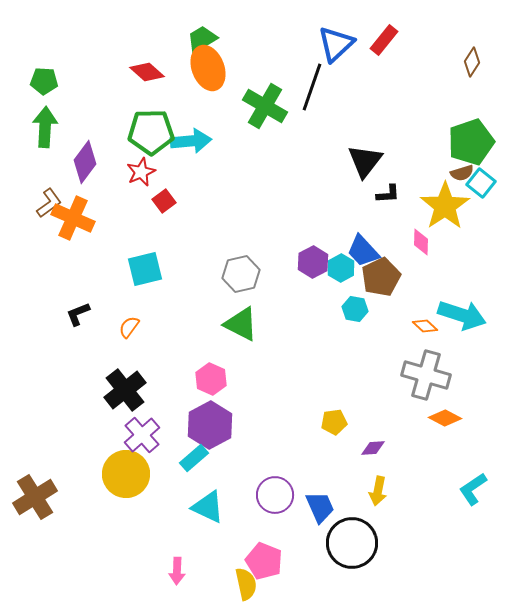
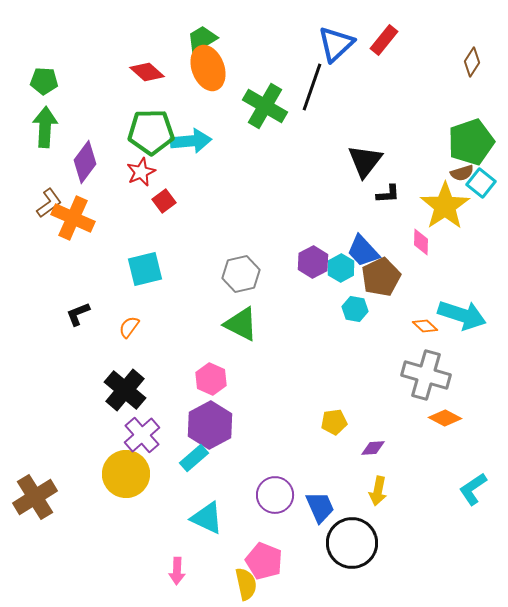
black cross at (125, 390): rotated 12 degrees counterclockwise
cyan triangle at (208, 507): moved 1 px left, 11 px down
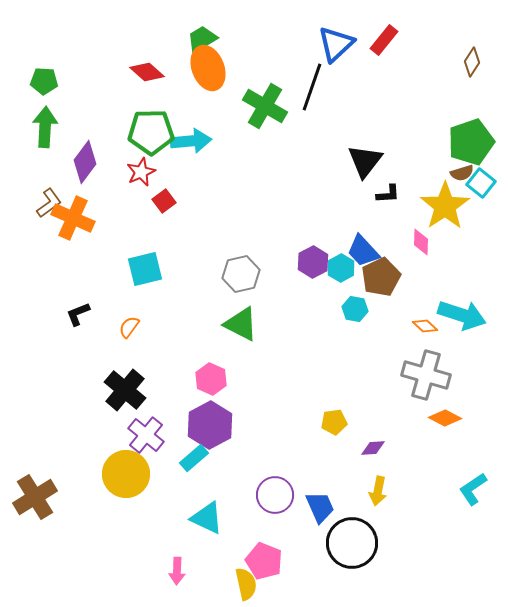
purple cross at (142, 435): moved 4 px right; rotated 9 degrees counterclockwise
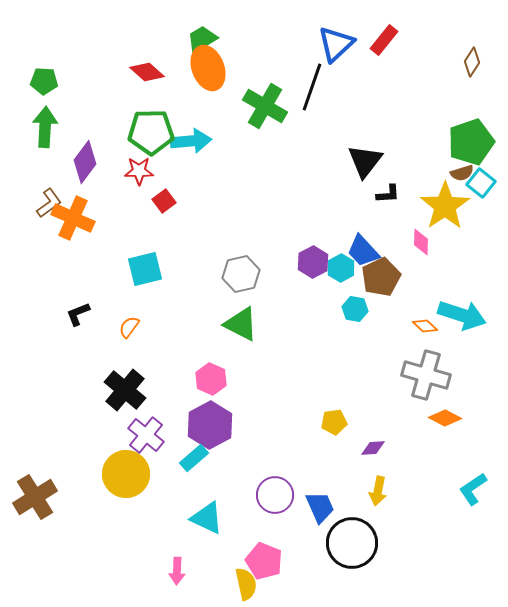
red star at (141, 172): moved 2 px left, 1 px up; rotated 24 degrees clockwise
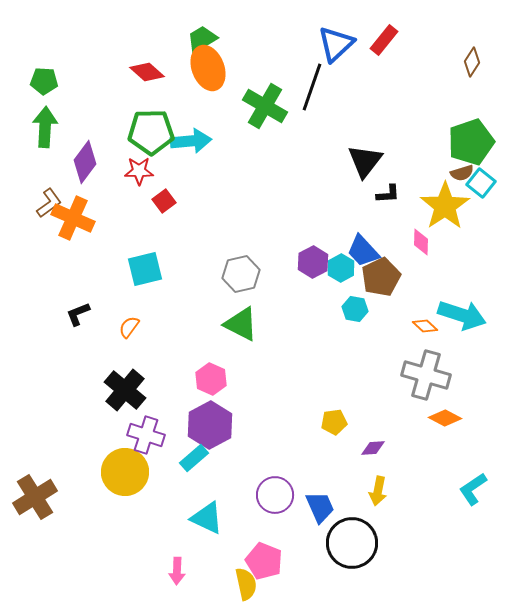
purple cross at (146, 435): rotated 21 degrees counterclockwise
yellow circle at (126, 474): moved 1 px left, 2 px up
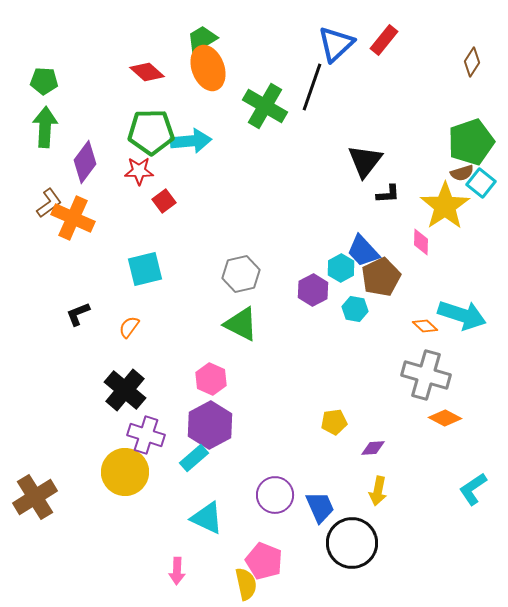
purple hexagon at (313, 262): moved 28 px down
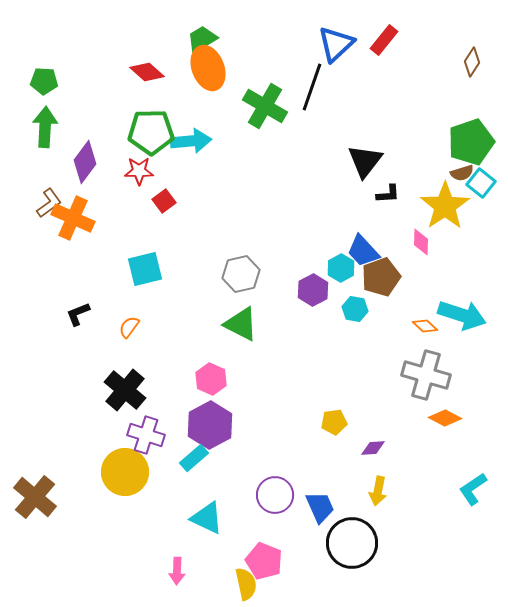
brown pentagon at (381, 277): rotated 6 degrees clockwise
brown cross at (35, 497): rotated 18 degrees counterclockwise
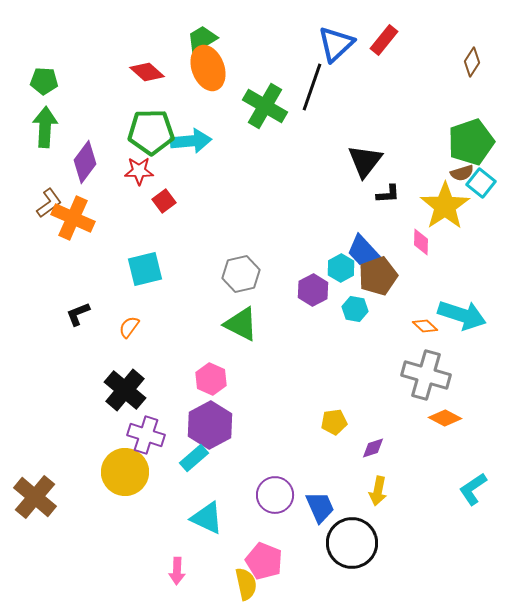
brown pentagon at (381, 277): moved 3 px left, 1 px up
purple diamond at (373, 448): rotated 15 degrees counterclockwise
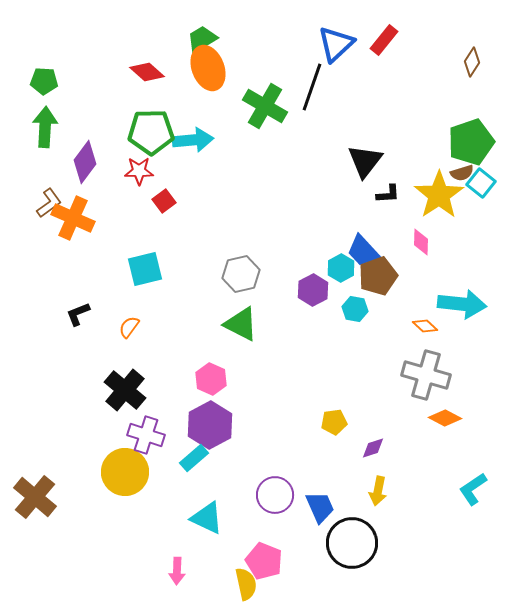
cyan arrow at (191, 141): moved 2 px right, 1 px up
yellow star at (445, 206): moved 6 px left, 11 px up
cyan arrow at (462, 315): moved 11 px up; rotated 12 degrees counterclockwise
